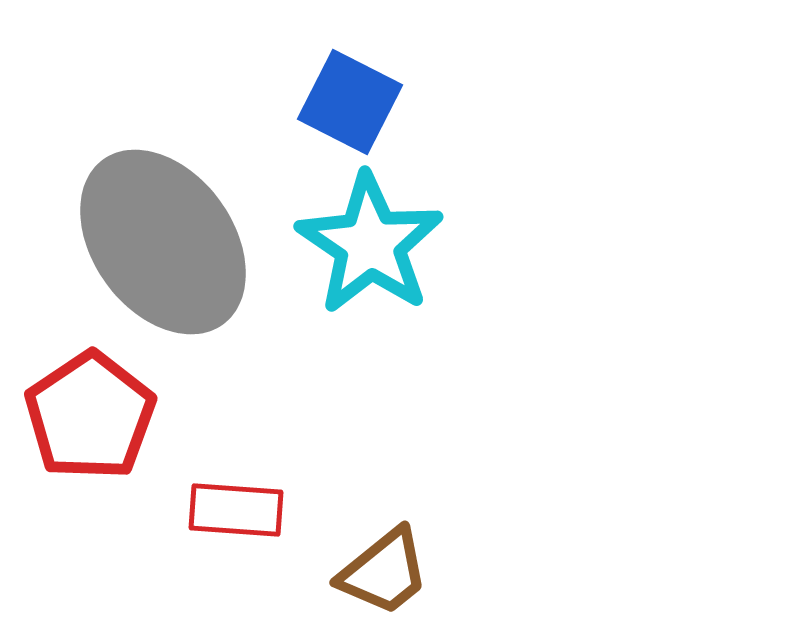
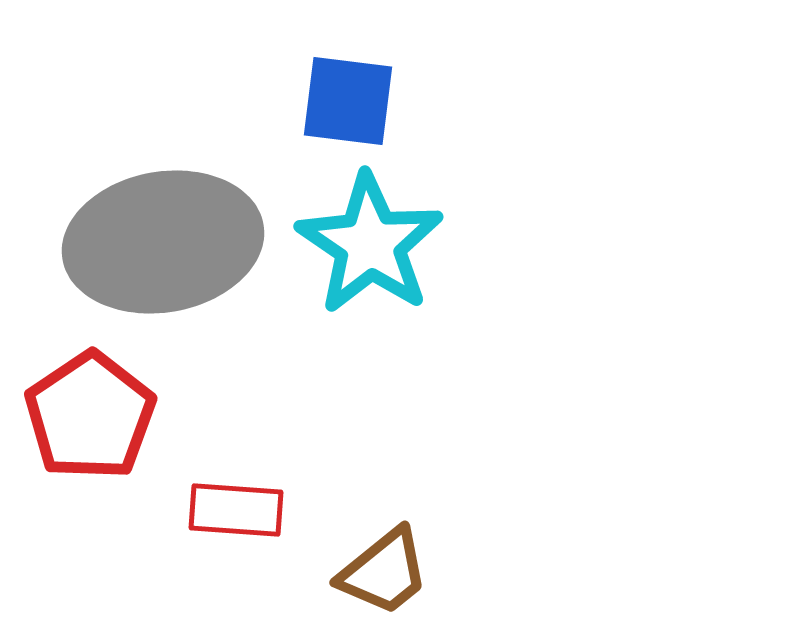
blue square: moved 2 px left, 1 px up; rotated 20 degrees counterclockwise
gray ellipse: rotated 64 degrees counterclockwise
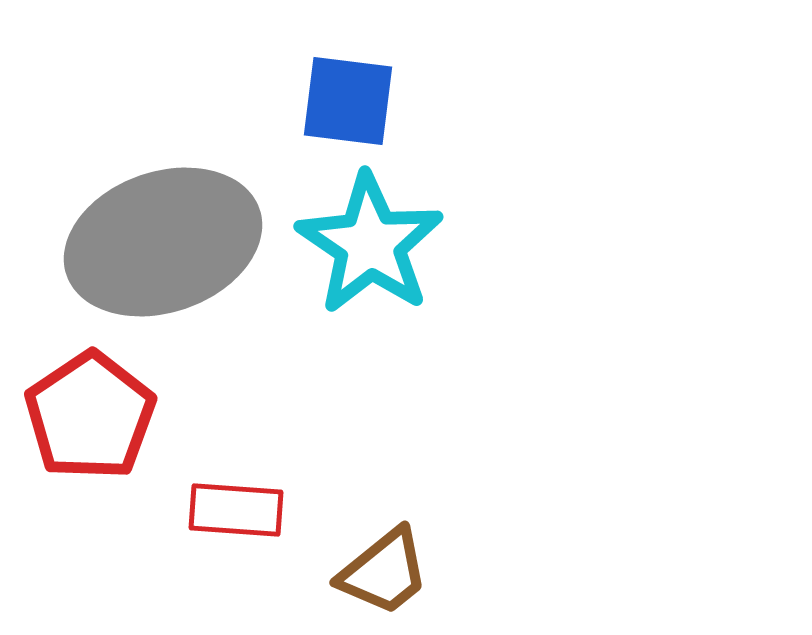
gray ellipse: rotated 9 degrees counterclockwise
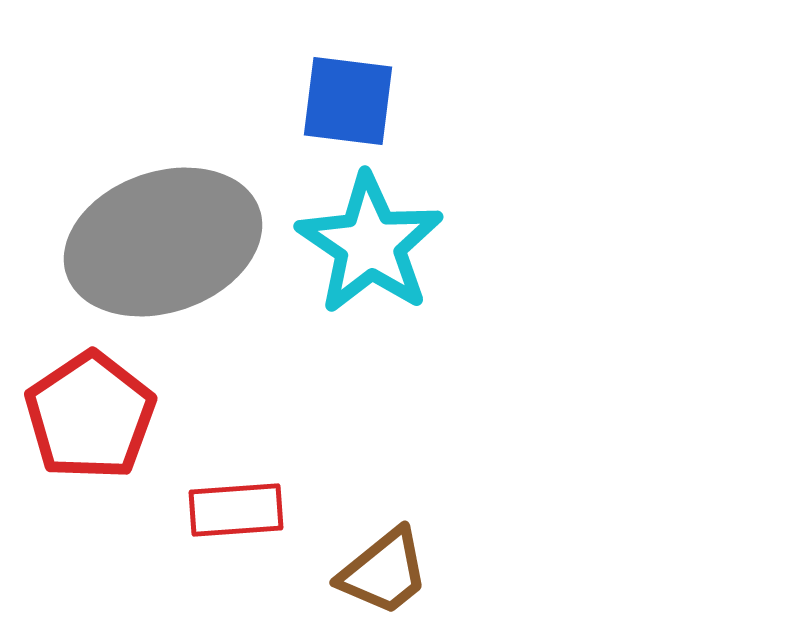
red rectangle: rotated 8 degrees counterclockwise
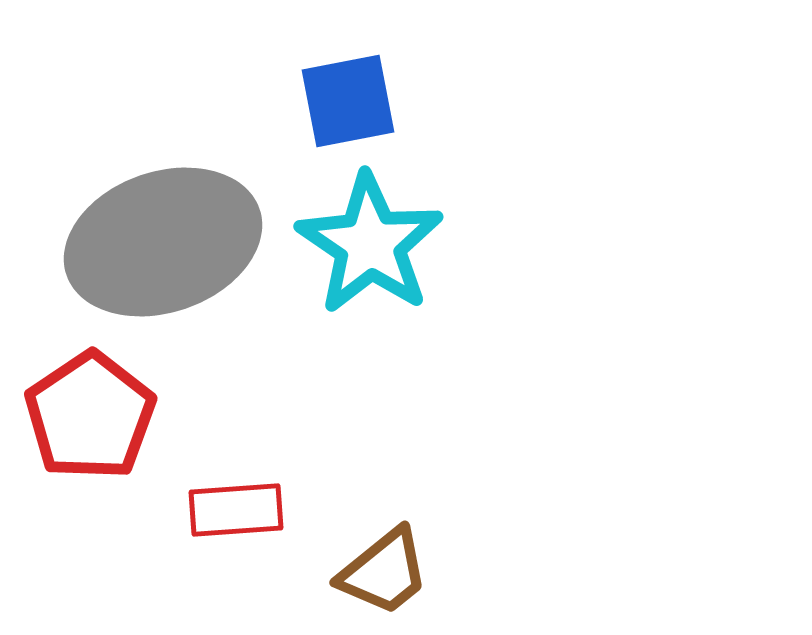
blue square: rotated 18 degrees counterclockwise
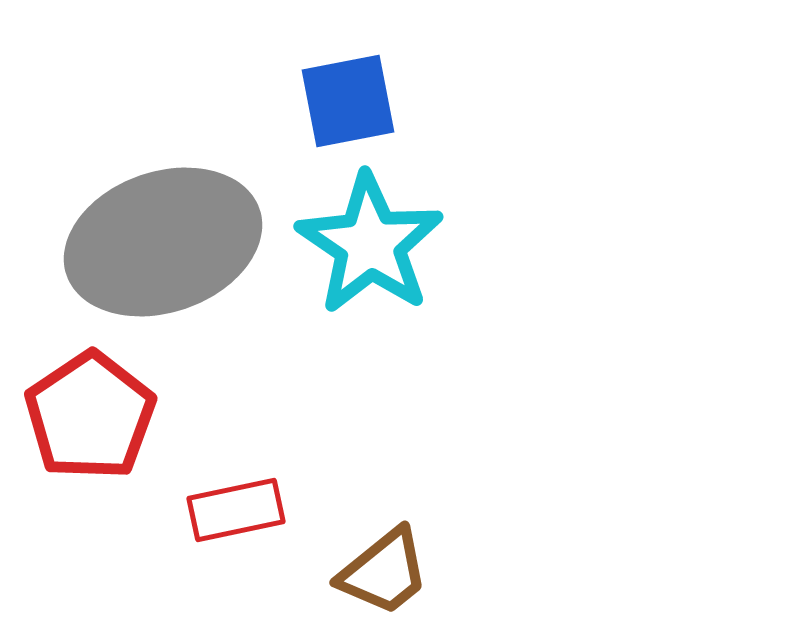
red rectangle: rotated 8 degrees counterclockwise
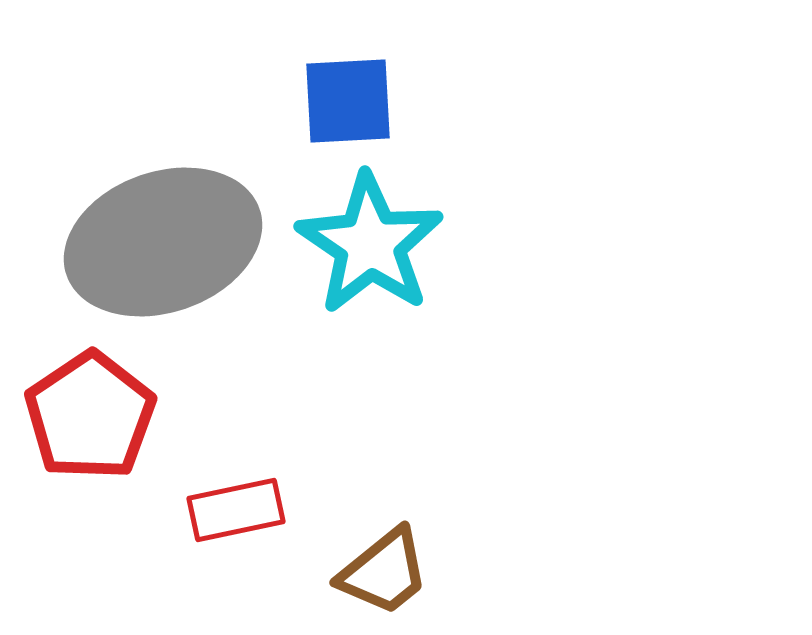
blue square: rotated 8 degrees clockwise
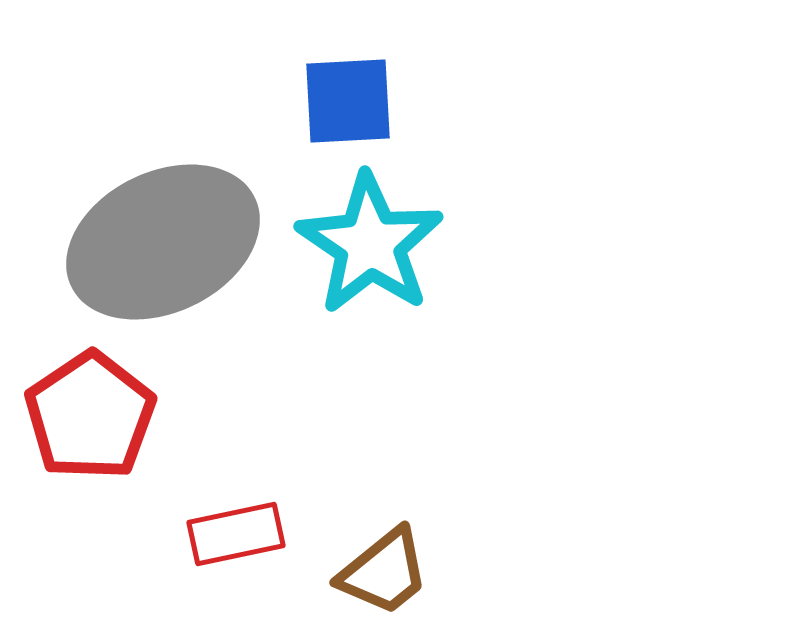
gray ellipse: rotated 7 degrees counterclockwise
red rectangle: moved 24 px down
